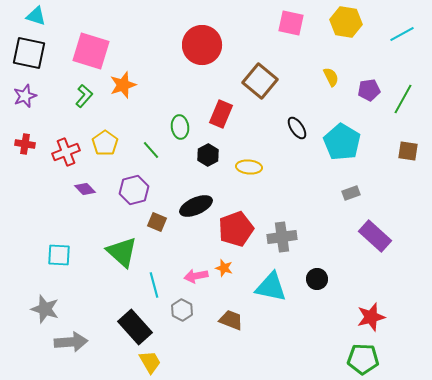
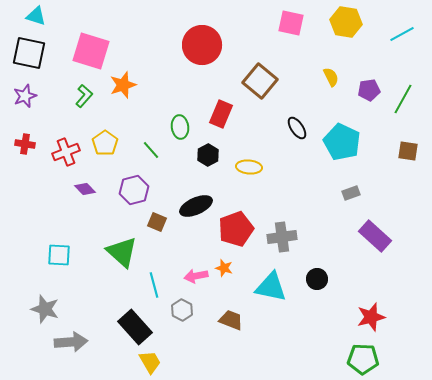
cyan pentagon at (342, 142): rotated 6 degrees counterclockwise
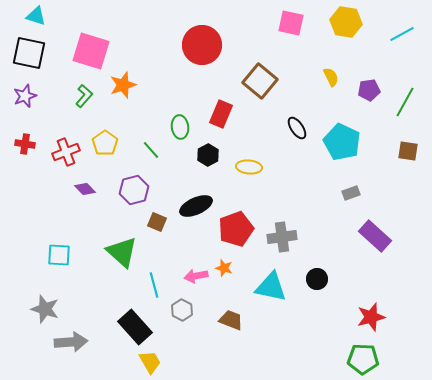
green line at (403, 99): moved 2 px right, 3 px down
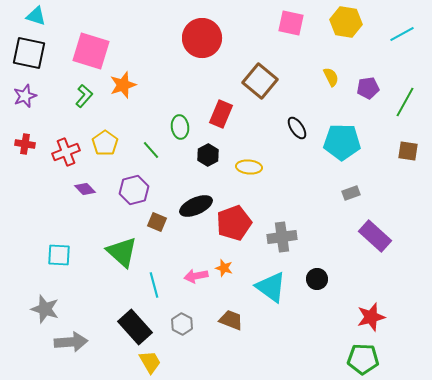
red circle at (202, 45): moved 7 px up
purple pentagon at (369, 90): moved 1 px left, 2 px up
cyan pentagon at (342, 142): rotated 24 degrees counterclockwise
red pentagon at (236, 229): moved 2 px left, 6 px up
cyan triangle at (271, 287): rotated 24 degrees clockwise
gray hexagon at (182, 310): moved 14 px down
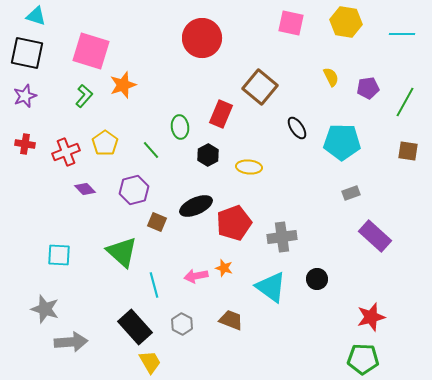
cyan line at (402, 34): rotated 30 degrees clockwise
black square at (29, 53): moved 2 px left
brown square at (260, 81): moved 6 px down
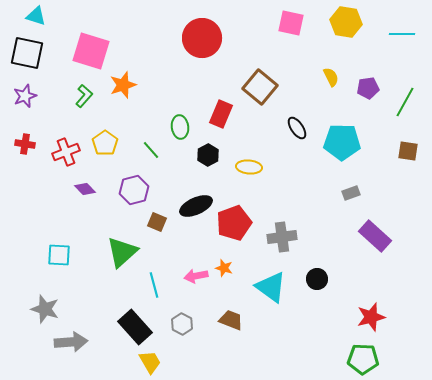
green triangle at (122, 252): rotated 36 degrees clockwise
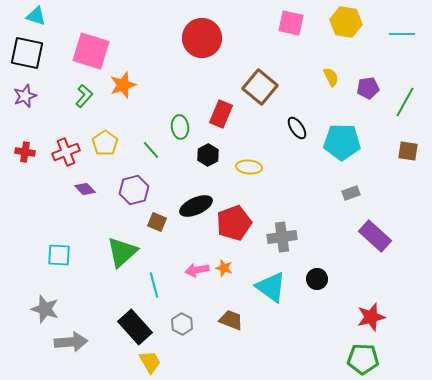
red cross at (25, 144): moved 8 px down
pink arrow at (196, 276): moved 1 px right, 6 px up
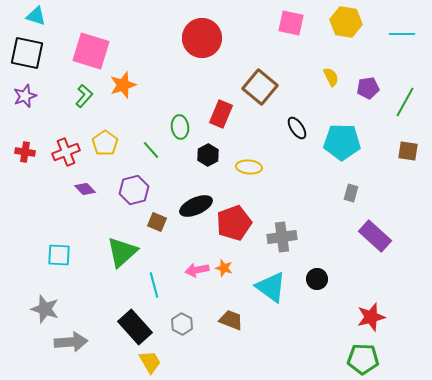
gray rectangle at (351, 193): rotated 54 degrees counterclockwise
